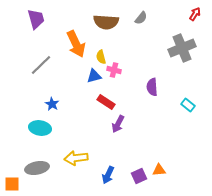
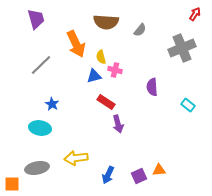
gray semicircle: moved 1 px left, 12 px down
pink cross: moved 1 px right
purple arrow: rotated 42 degrees counterclockwise
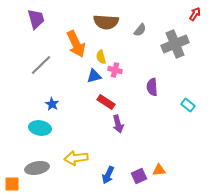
gray cross: moved 7 px left, 4 px up
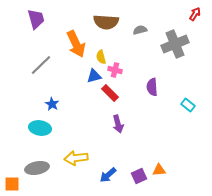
gray semicircle: rotated 144 degrees counterclockwise
red rectangle: moved 4 px right, 9 px up; rotated 12 degrees clockwise
blue arrow: rotated 24 degrees clockwise
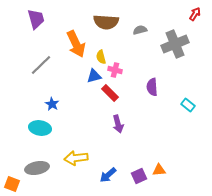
orange square: rotated 21 degrees clockwise
